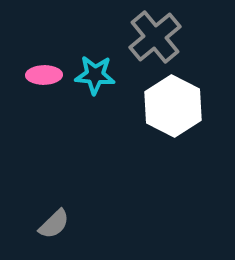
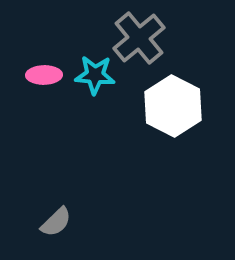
gray cross: moved 16 px left, 1 px down
gray semicircle: moved 2 px right, 2 px up
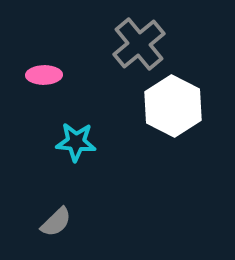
gray cross: moved 6 px down
cyan star: moved 19 px left, 67 px down
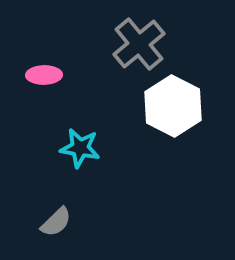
cyan star: moved 4 px right, 6 px down; rotated 6 degrees clockwise
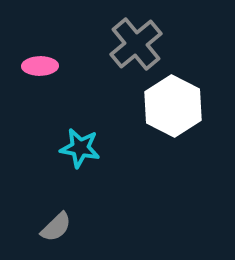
gray cross: moved 3 px left
pink ellipse: moved 4 px left, 9 px up
gray semicircle: moved 5 px down
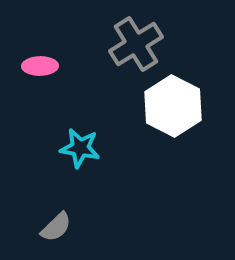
gray cross: rotated 8 degrees clockwise
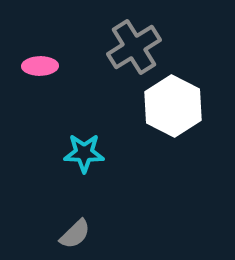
gray cross: moved 2 px left, 3 px down
cyan star: moved 4 px right, 5 px down; rotated 9 degrees counterclockwise
gray semicircle: moved 19 px right, 7 px down
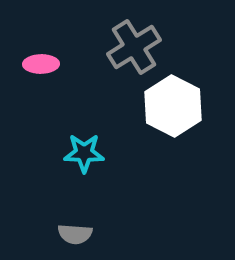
pink ellipse: moved 1 px right, 2 px up
gray semicircle: rotated 48 degrees clockwise
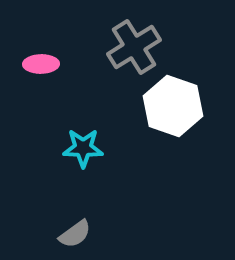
white hexagon: rotated 8 degrees counterclockwise
cyan star: moved 1 px left, 5 px up
gray semicircle: rotated 40 degrees counterclockwise
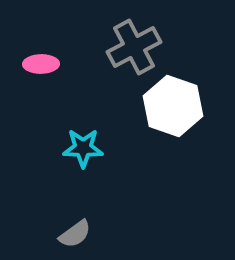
gray cross: rotated 4 degrees clockwise
